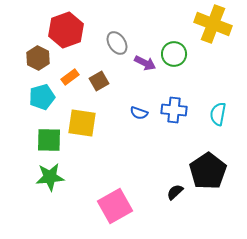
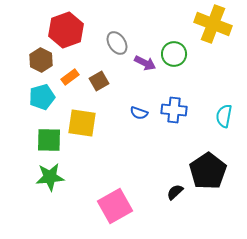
brown hexagon: moved 3 px right, 2 px down
cyan semicircle: moved 6 px right, 2 px down
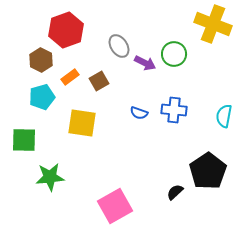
gray ellipse: moved 2 px right, 3 px down
green square: moved 25 px left
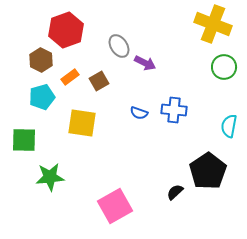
green circle: moved 50 px right, 13 px down
cyan semicircle: moved 5 px right, 10 px down
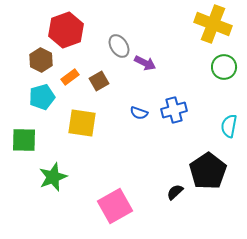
blue cross: rotated 20 degrees counterclockwise
green star: moved 3 px right; rotated 16 degrees counterclockwise
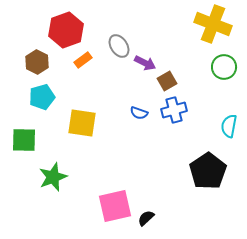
brown hexagon: moved 4 px left, 2 px down
orange rectangle: moved 13 px right, 17 px up
brown square: moved 68 px right
black semicircle: moved 29 px left, 26 px down
pink square: rotated 16 degrees clockwise
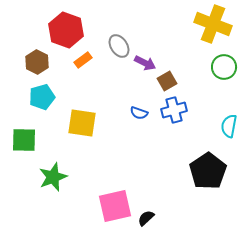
red hexagon: rotated 20 degrees counterclockwise
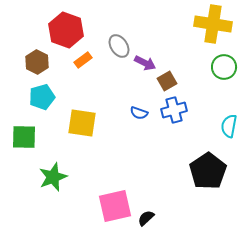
yellow cross: rotated 12 degrees counterclockwise
green square: moved 3 px up
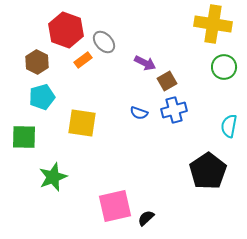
gray ellipse: moved 15 px left, 4 px up; rotated 10 degrees counterclockwise
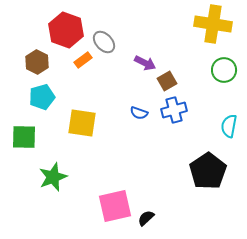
green circle: moved 3 px down
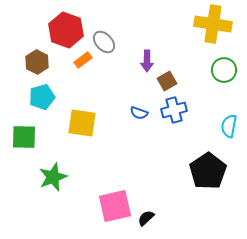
purple arrow: moved 2 px right, 2 px up; rotated 65 degrees clockwise
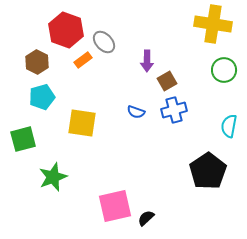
blue semicircle: moved 3 px left, 1 px up
green square: moved 1 px left, 2 px down; rotated 16 degrees counterclockwise
